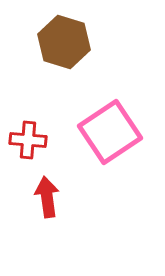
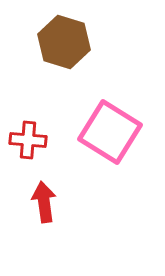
pink square: rotated 24 degrees counterclockwise
red arrow: moved 3 px left, 5 px down
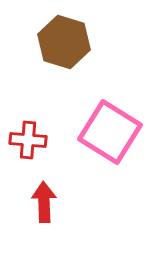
red arrow: rotated 6 degrees clockwise
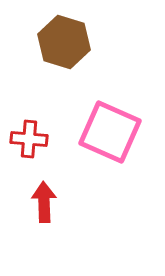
pink square: rotated 8 degrees counterclockwise
red cross: moved 1 px right, 1 px up
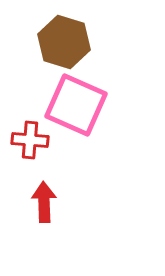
pink square: moved 34 px left, 27 px up
red cross: moved 1 px right, 1 px down
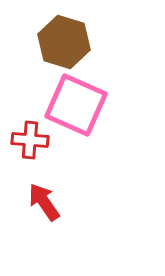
red arrow: rotated 33 degrees counterclockwise
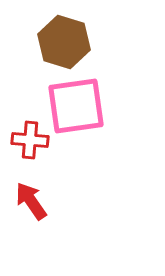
pink square: moved 1 px down; rotated 32 degrees counterclockwise
red arrow: moved 13 px left, 1 px up
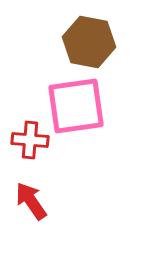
brown hexagon: moved 25 px right; rotated 6 degrees counterclockwise
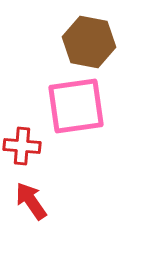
red cross: moved 8 px left, 6 px down
